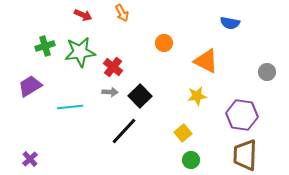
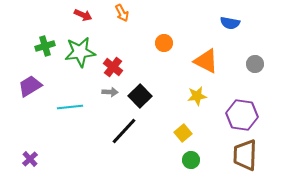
gray circle: moved 12 px left, 8 px up
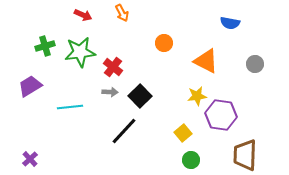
purple hexagon: moved 21 px left
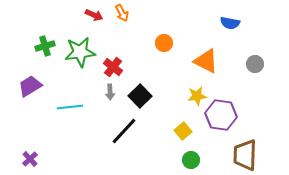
red arrow: moved 11 px right
gray arrow: rotated 84 degrees clockwise
yellow square: moved 2 px up
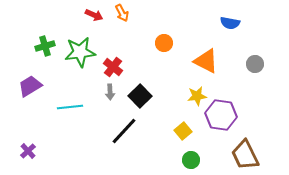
brown trapezoid: rotated 28 degrees counterclockwise
purple cross: moved 2 px left, 8 px up
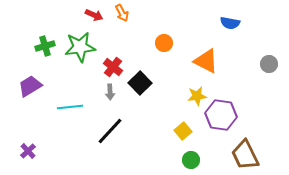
green star: moved 5 px up
gray circle: moved 14 px right
black square: moved 13 px up
black line: moved 14 px left
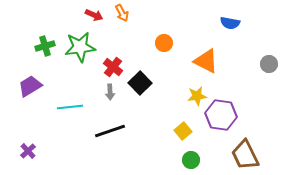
black line: rotated 28 degrees clockwise
